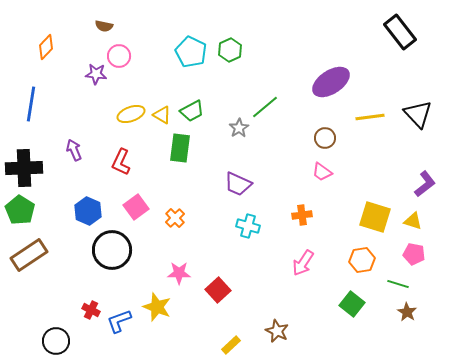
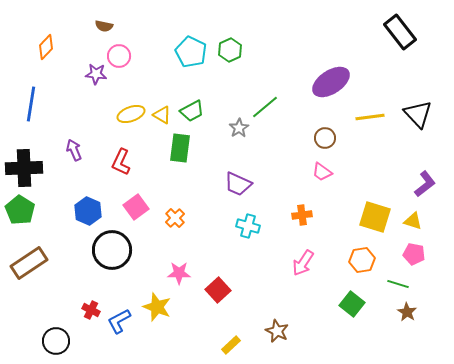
brown rectangle at (29, 255): moved 8 px down
blue L-shape at (119, 321): rotated 8 degrees counterclockwise
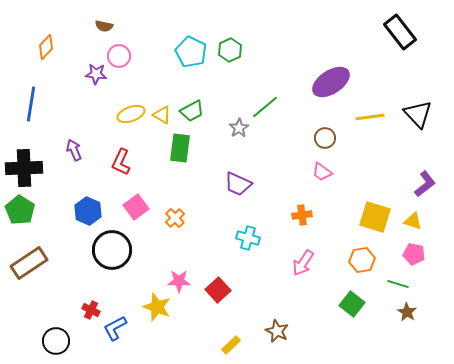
cyan cross at (248, 226): moved 12 px down
pink star at (179, 273): moved 8 px down
blue L-shape at (119, 321): moved 4 px left, 7 px down
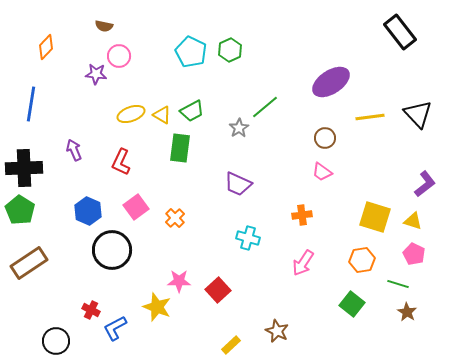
pink pentagon at (414, 254): rotated 15 degrees clockwise
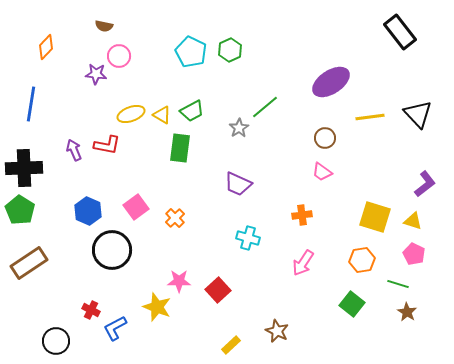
red L-shape at (121, 162): moved 14 px left, 17 px up; rotated 104 degrees counterclockwise
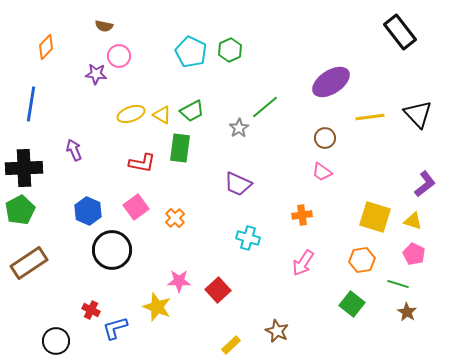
red L-shape at (107, 145): moved 35 px right, 18 px down
green pentagon at (20, 210): rotated 12 degrees clockwise
blue L-shape at (115, 328): rotated 12 degrees clockwise
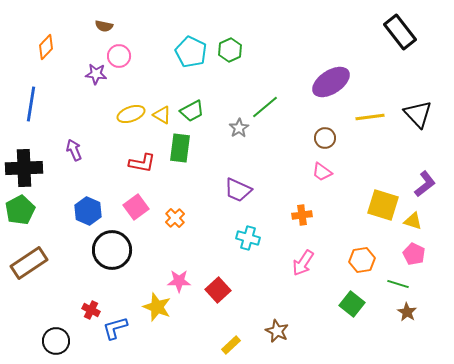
purple trapezoid at (238, 184): moved 6 px down
yellow square at (375, 217): moved 8 px right, 12 px up
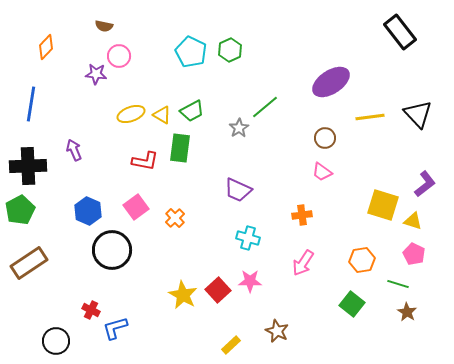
red L-shape at (142, 163): moved 3 px right, 2 px up
black cross at (24, 168): moved 4 px right, 2 px up
pink star at (179, 281): moved 71 px right
yellow star at (157, 307): moved 26 px right, 12 px up; rotated 8 degrees clockwise
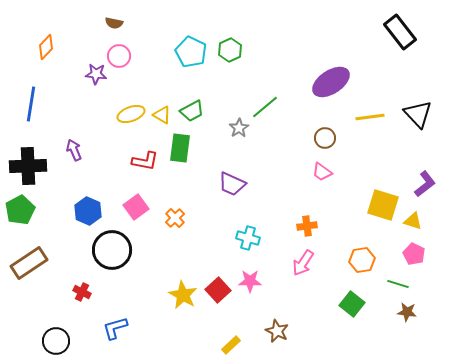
brown semicircle at (104, 26): moved 10 px right, 3 px up
purple trapezoid at (238, 190): moved 6 px left, 6 px up
orange cross at (302, 215): moved 5 px right, 11 px down
red cross at (91, 310): moved 9 px left, 18 px up
brown star at (407, 312): rotated 24 degrees counterclockwise
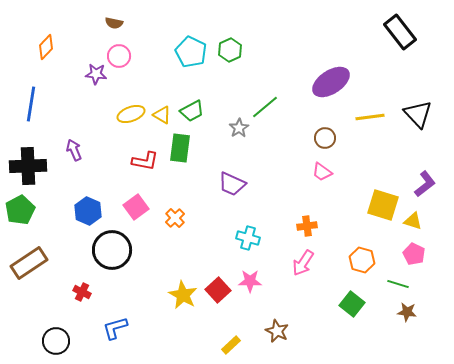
orange hexagon at (362, 260): rotated 25 degrees clockwise
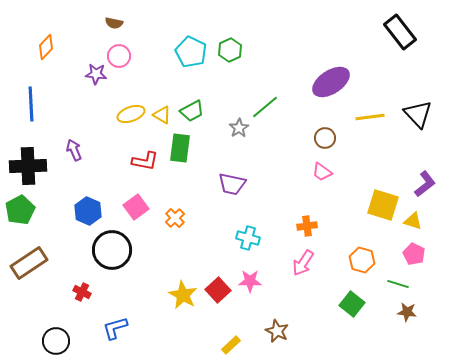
blue line at (31, 104): rotated 12 degrees counterclockwise
purple trapezoid at (232, 184): rotated 12 degrees counterclockwise
